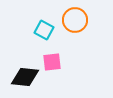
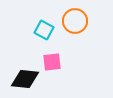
orange circle: moved 1 px down
black diamond: moved 2 px down
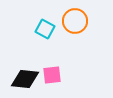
cyan square: moved 1 px right, 1 px up
pink square: moved 13 px down
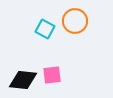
black diamond: moved 2 px left, 1 px down
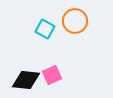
pink square: rotated 18 degrees counterclockwise
black diamond: moved 3 px right
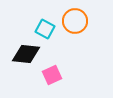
black diamond: moved 26 px up
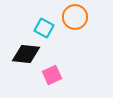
orange circle: moved 4 px up
cyan square: moved 1 px left, 1 px up
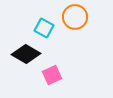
black diamond: rotated 24 degrees clockwise
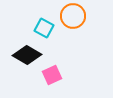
orange circle: moved 2 px left, 1 px up
black diamond: moved 1 px right, 1 px down
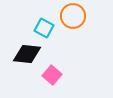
black diamond: moved 1 px up; rotated 24 degrees counterclockwise
pink square: rotated 24 degrees counterclockwise
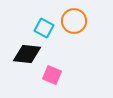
orange circle: moved 1 px right, 5 px down
pink square: rotated 18 degrees counterclockwise
